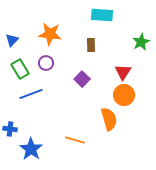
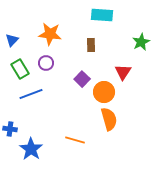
orange circle: moved 20 px left, 3 px up
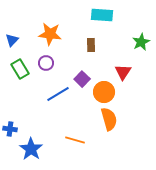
blue line: moved 27 px right; rotated 10 degrees counterclockwise
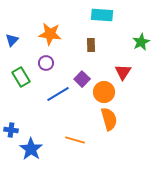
green rectangle: moved 1 px right, 8 px down
blue cross: moved 1 px right, 1 px down
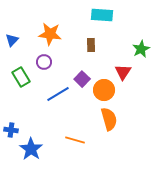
green star: moved 7 px down
purple circle: moved 2 px left, 1 px up
orange circle: moved 2 px up
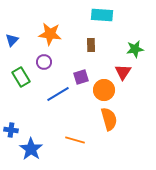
green star: moved 6 px left; rotated 18 degrees clockwise
purple square: moved 1 px left, 2 px up; rotated 28 degrees clockwise
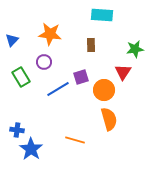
blue line: moved 5 px up
blue cross: moved 6 px right
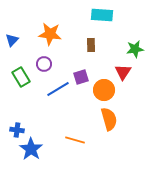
purple circle: moved 2 px down
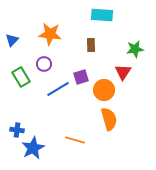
blue star: moved 2 px right, 1 px up; rotated 10 degrees clockwise
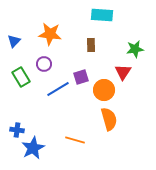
blue triangle: moved 2 px right, 1 px down
